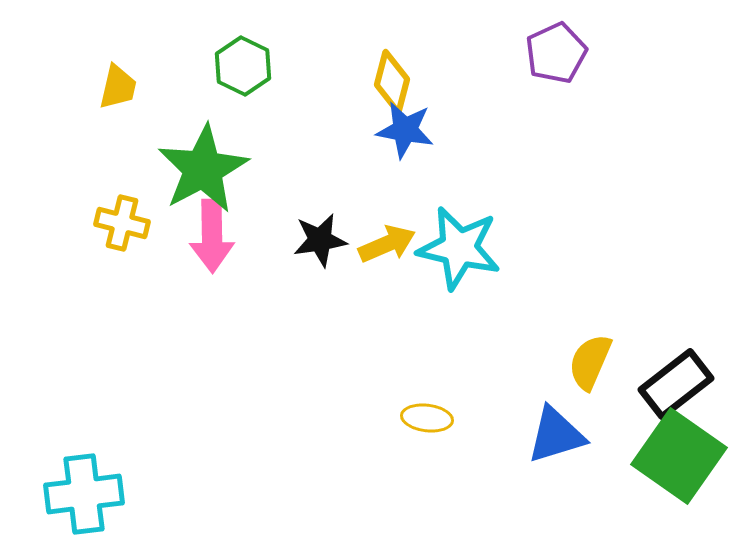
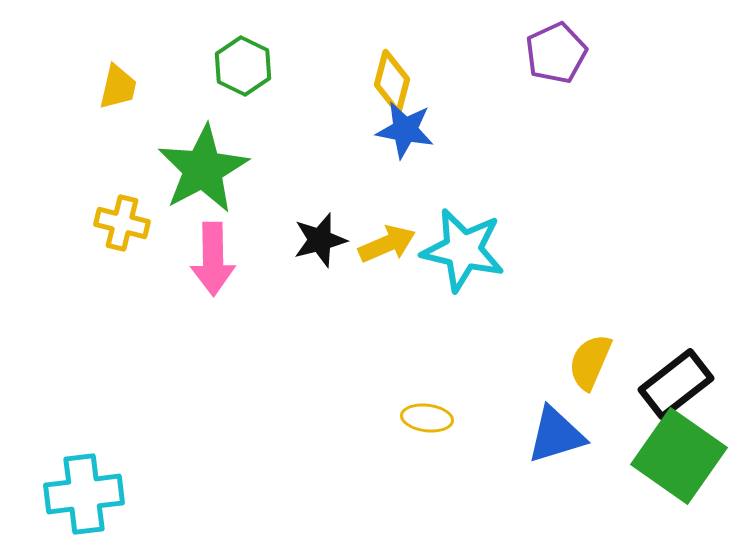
pink arrow: moved 1 px right, 23 px down
black star: rotated 6 degrees counterclockwise
cyan star: moved 4 px right, 2 px down
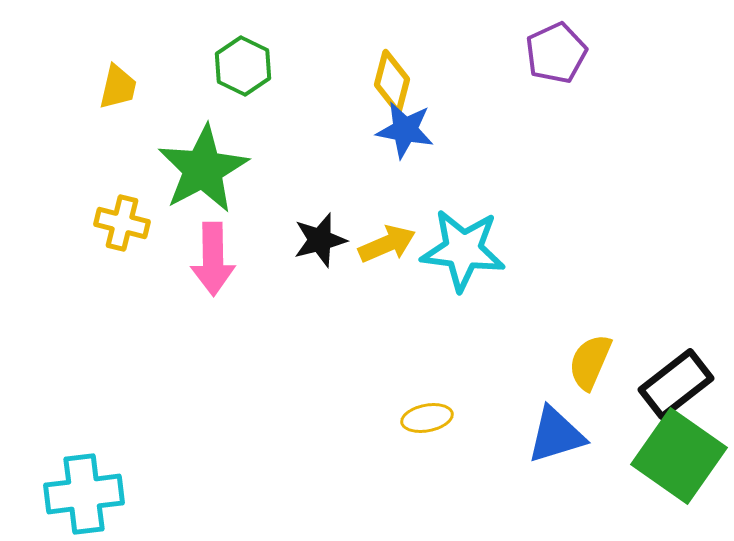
cyan star: rotated 6 degrees counterclockwise
yellow ellipse: rotated 18 degrees counterclockwise
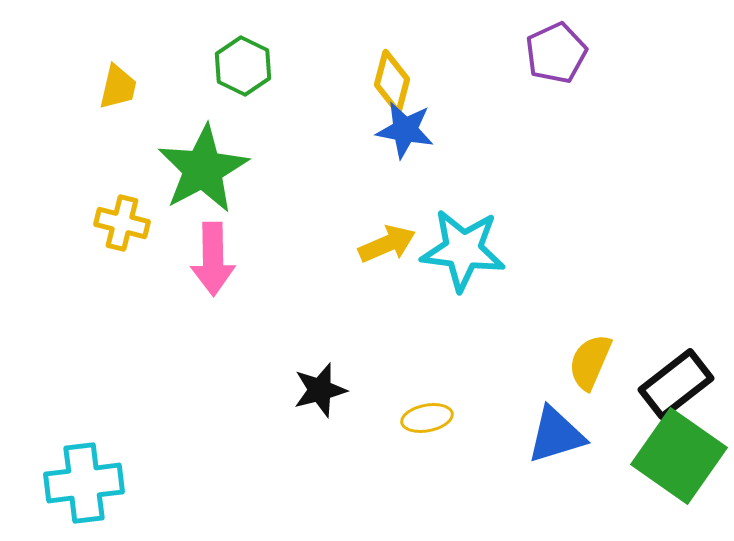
black star: moved 150 px down
cyan cross: moved 11 px up
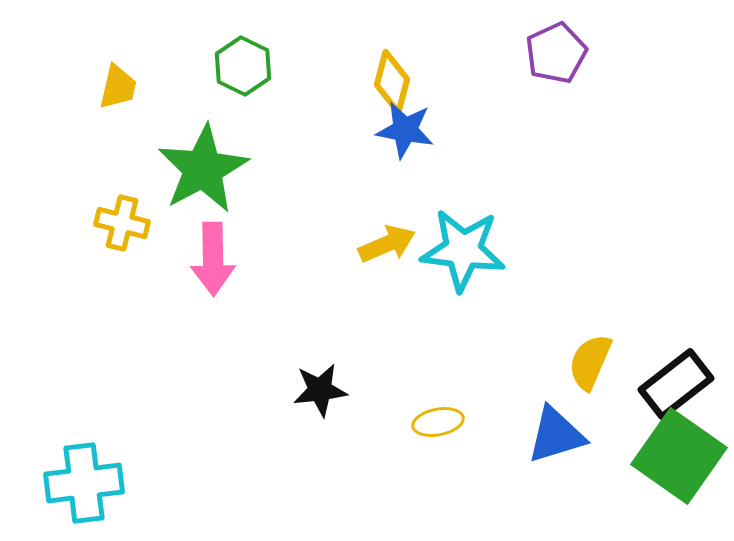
black star: rotated 8 degrees clockwise
yellow ellipse: moved 11 px right, 4 px down
